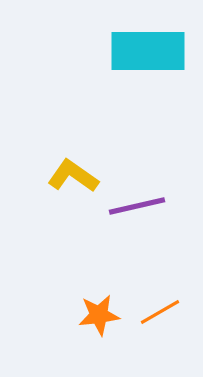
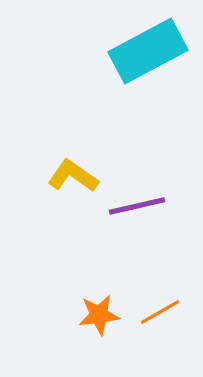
cyan rectangle: rotated 28 degrees counterclockwise
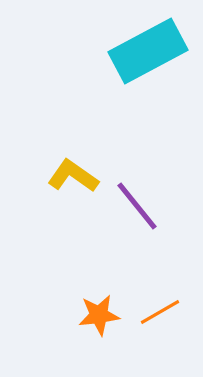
purple line: rotated 64 degrees clockwise
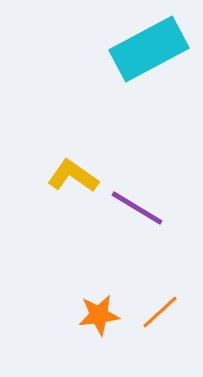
cyan rectangle: moved 1 px right, 2 px up
purple line: moved 2 px down; rotated 20 degrees counterclockwise
orange line: rotated 12 degrees counterclockwise
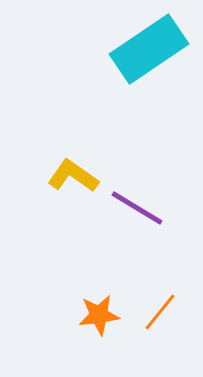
cyan rectangle: rotated 6 degrees counterclockwise
orange line: rotated 9 degrees counterclockwise
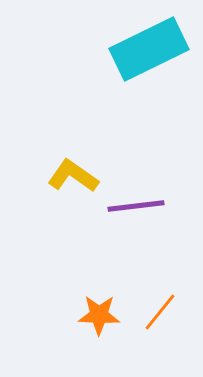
cyan rectangle: rotated 8 degrees clockwise
purple line: moved 1 px left, 2 px up; rotated 38 degrees counterclockwise
orange star: rotated 9 degrees clockwise
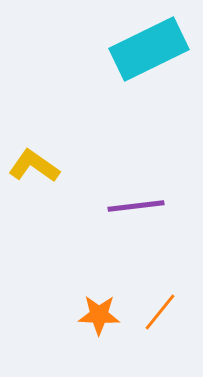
yellow L-shape: moved 39 px left, 10 px up
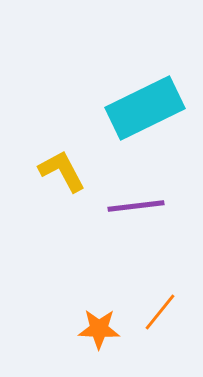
cyan rectangle: moved 4 px left, 59 px down
yellow L-shape: moved 28 px right, 5 px down; rotated 27 degrees clockwise
orange star: moved 14 px down
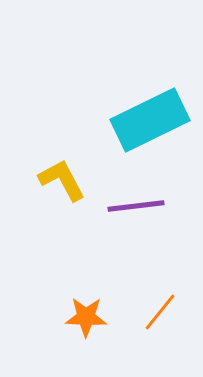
cyan rectangle: moved 5 px right, 12 px down
yellow L-shape: moved 9 px down
orange star: moved 13 px left, 12 px up
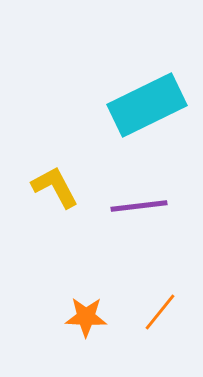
cyan rectangle: moved 3 px left, 15 px up
yellow L-shape: moved 7 px left, 7 px down
purple line: moved 3 px right
